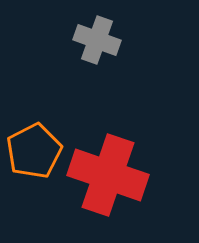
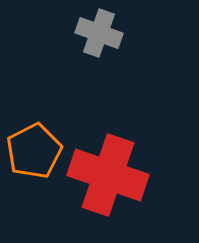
gray cross: moved 2 px right, 7 px up
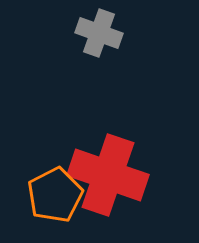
orange pentagon: moved 21 px right, 44 px down
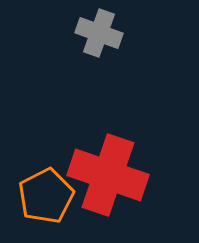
orange pentagon: moved 9 px left, 1 px down
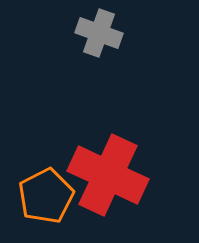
red cross: rotated 6 degrees clockwise
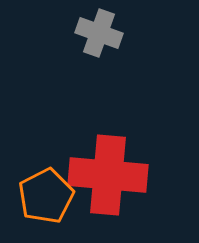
red cross: rotated 20 degrees counterclockwise
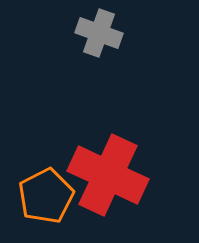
red cross: rotated 20 degrees clockwise
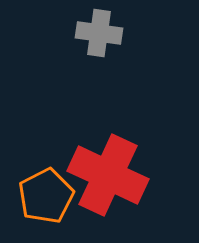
gray cross: rotated 12 degrees counterclockwise
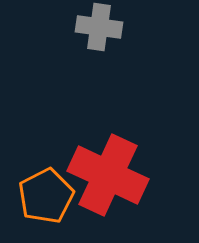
gray cross: moved 6 px up
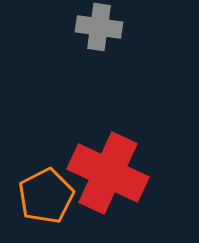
red cross: moved 2 px up
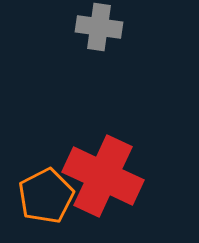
red cross: moved 5 px left, 3 px down
